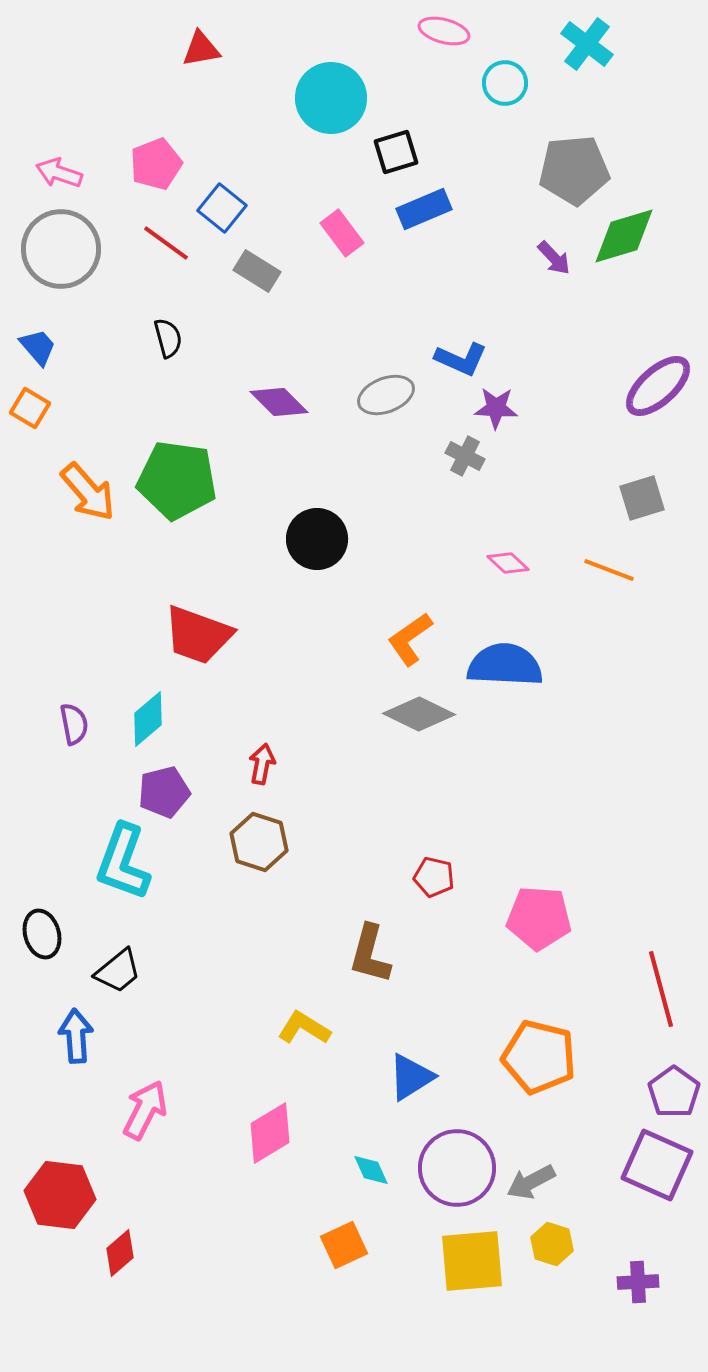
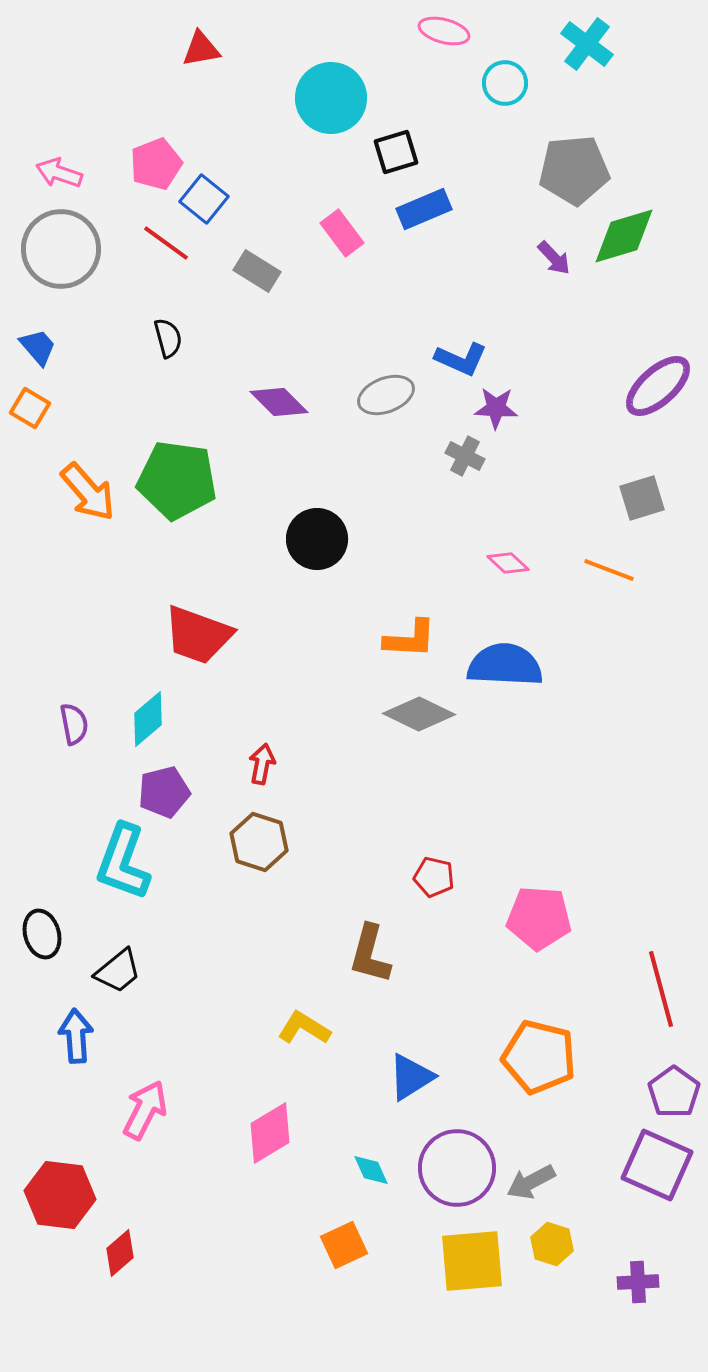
blue square at (222, 208): moved 18 px left, 9 px up
orange L-shape at (410, 639): rotated 142 degrees counterclockwise
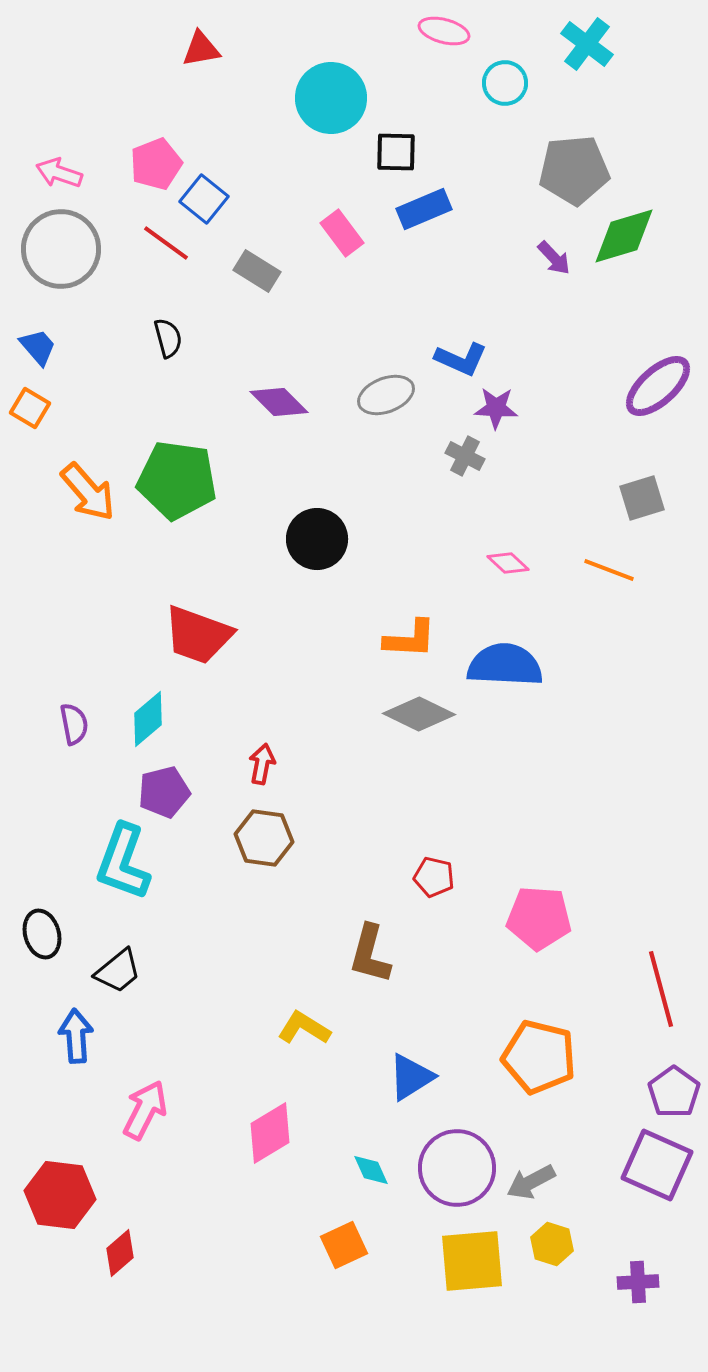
black square at (396, 152): rotated 18 degrees clockwise
brown hexagon at (259, 842): moved 5 px right, 4 px up; rotated 10 degrees counterclockwise
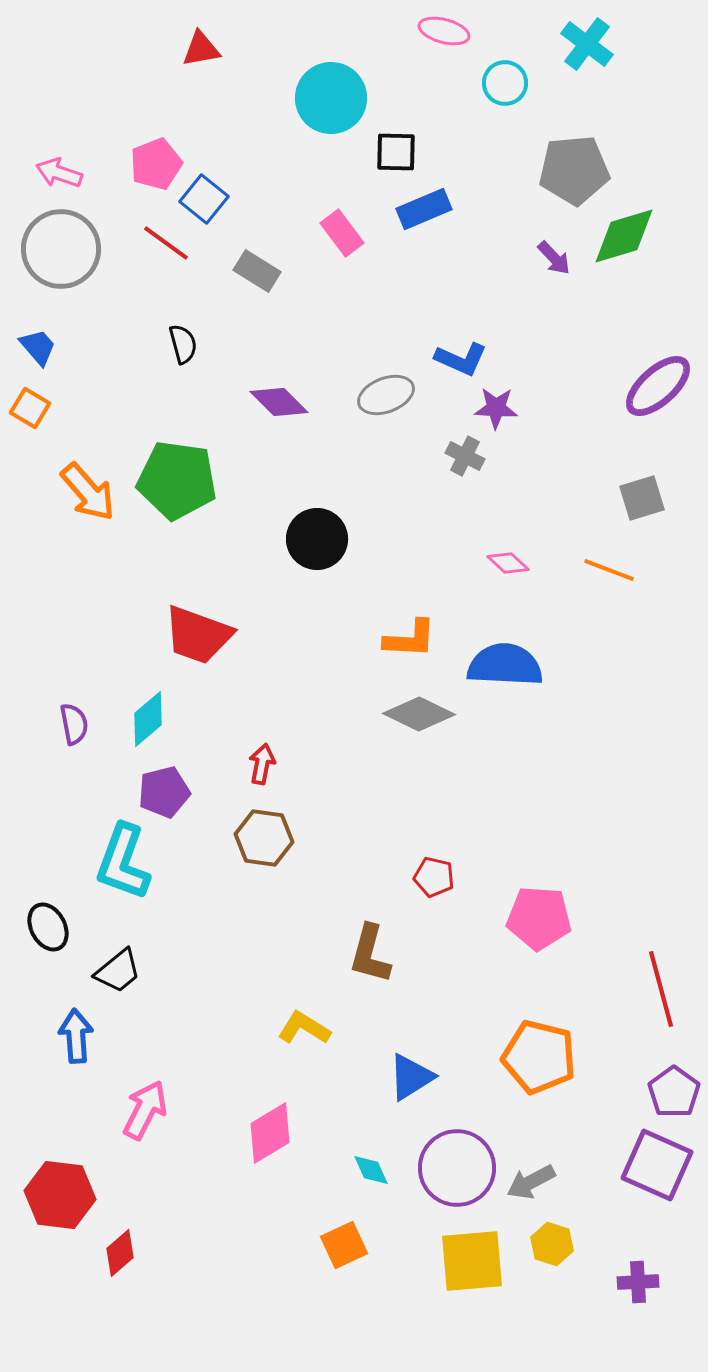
black semicircle at (168, 338): moved 15 px right, 6 px down
black ellipse at (42, 934): moved 6 px right, 7 px up; rotated 12 degrees counterclockwise
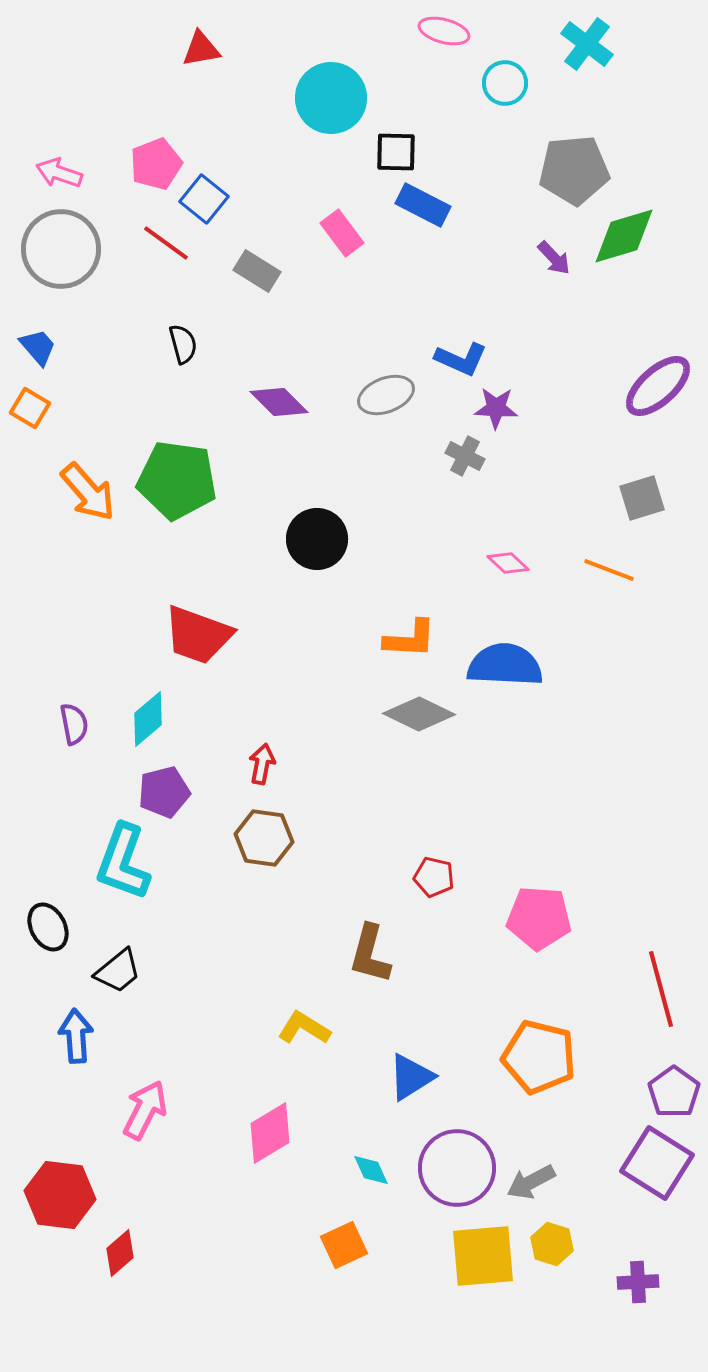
blue rectangle at (424, 209): moved 1 px left, 4 px up; rotated 50 degrees clockwise
purple square at (657, 1165): moved 2 px up; rotated 8 degrees clockwise
yellow square at (472, 1261): moved 11 px right, 5 px up
